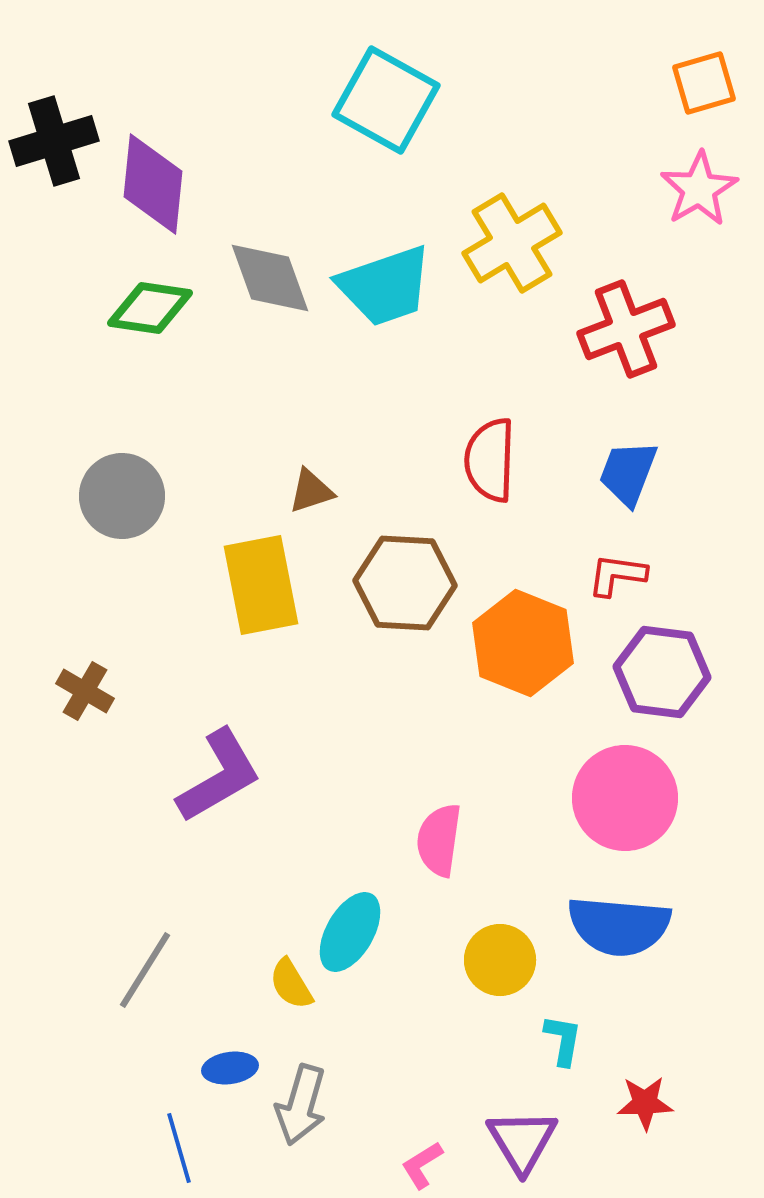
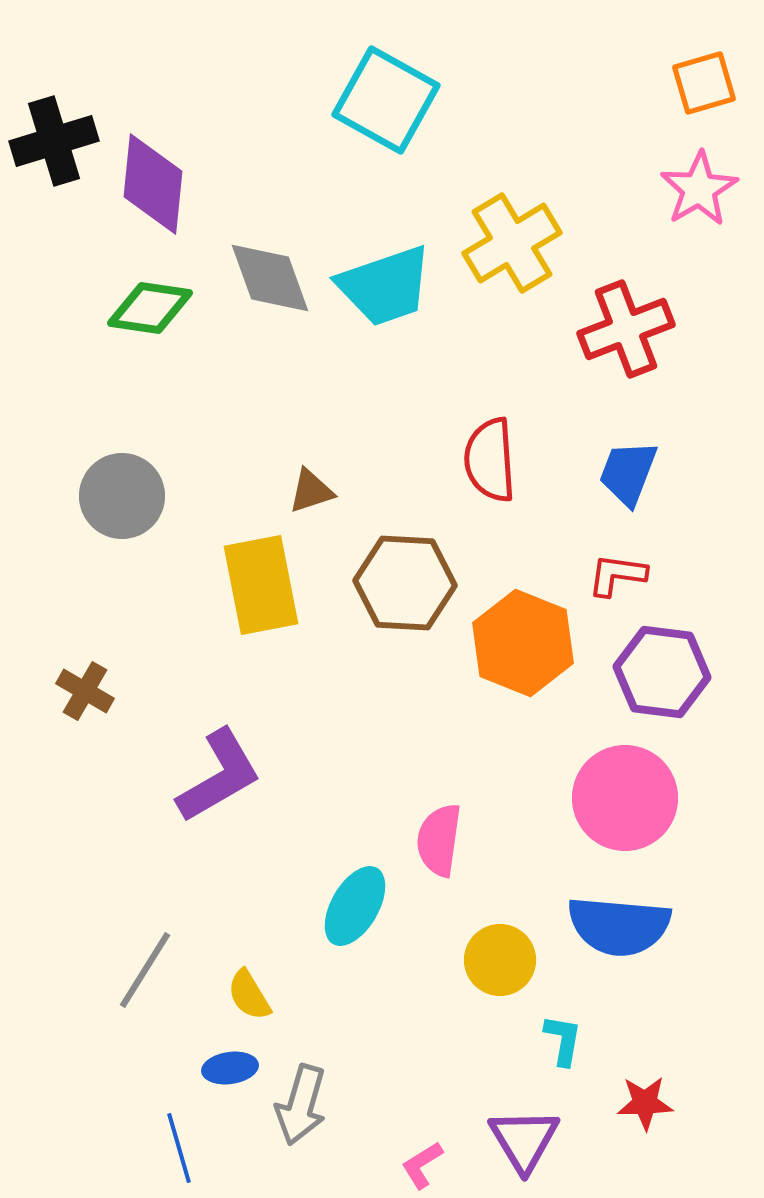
red semicircle: rotated 6 degrees counterclockwise
cyan ellipse: moved 5 px right, 26 px up
yellow semicircle: moved 42 px left, 11 px down
purple triangle: moved 2 px right, 1 px up
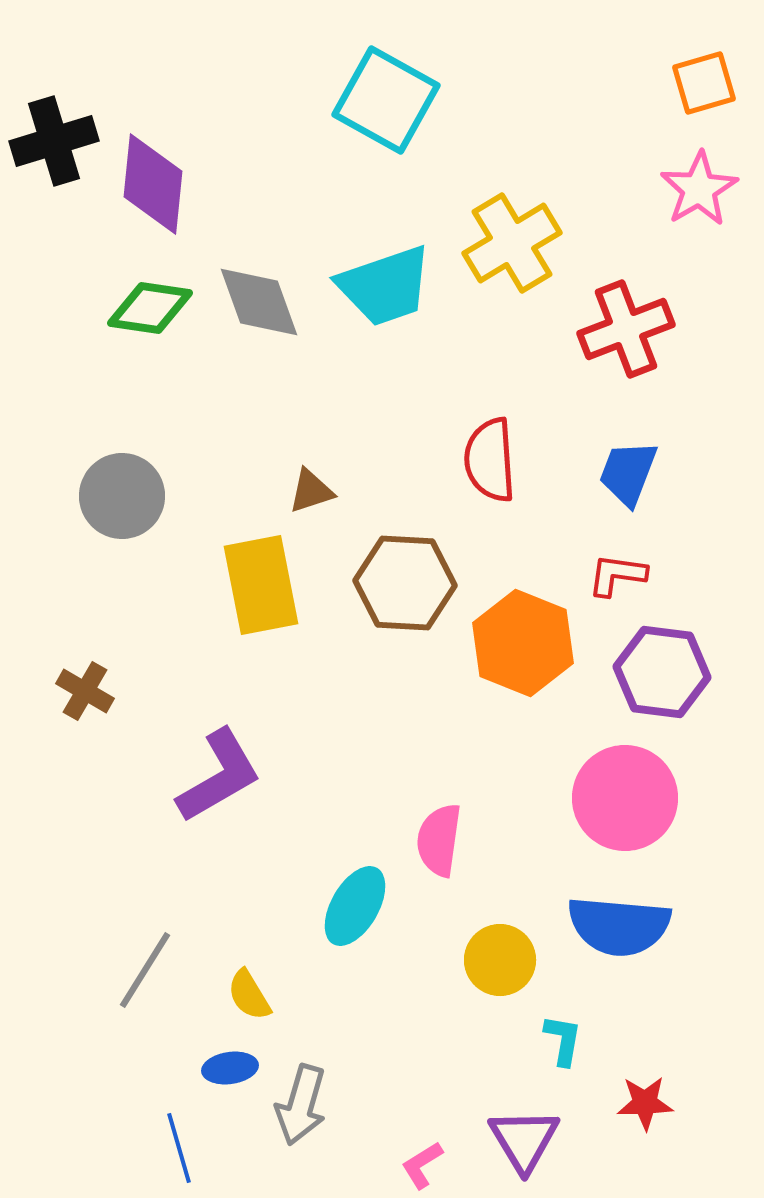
gray diamond: moved 11 px left, 24 px down
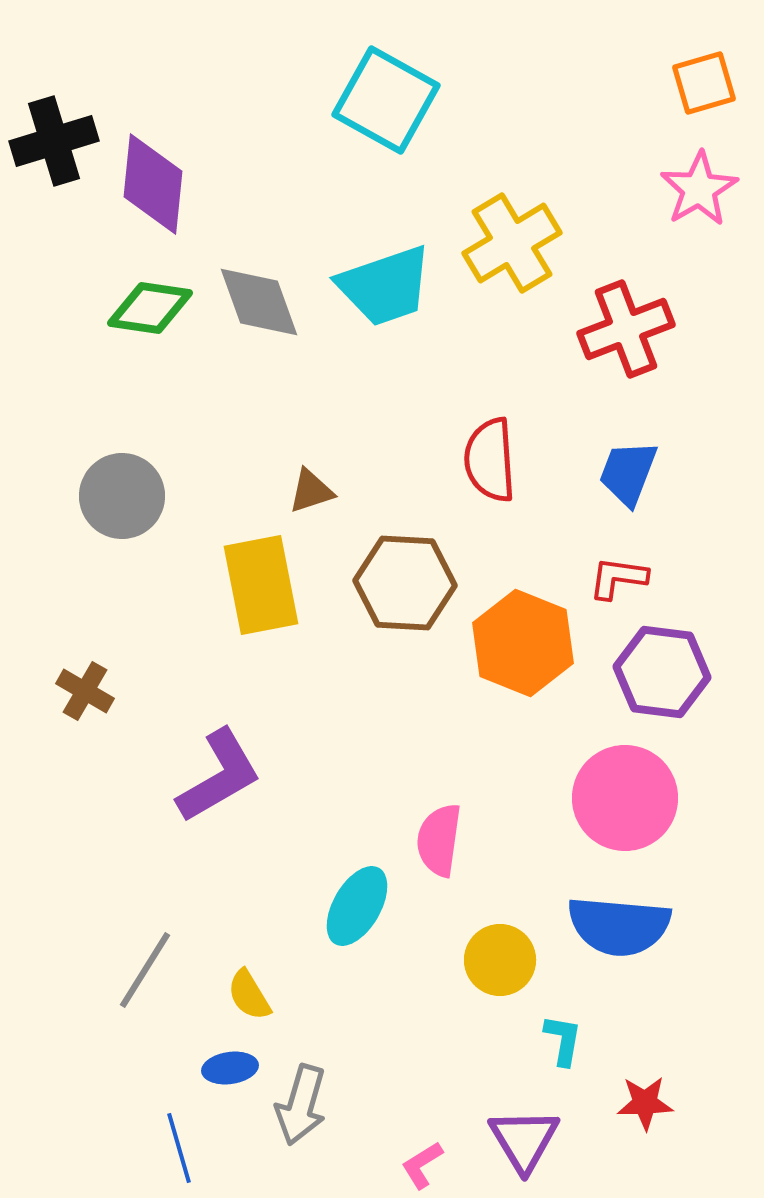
red L-shape: moved 1 px right, 3 px down
cyan ellipse: moved 2 px right
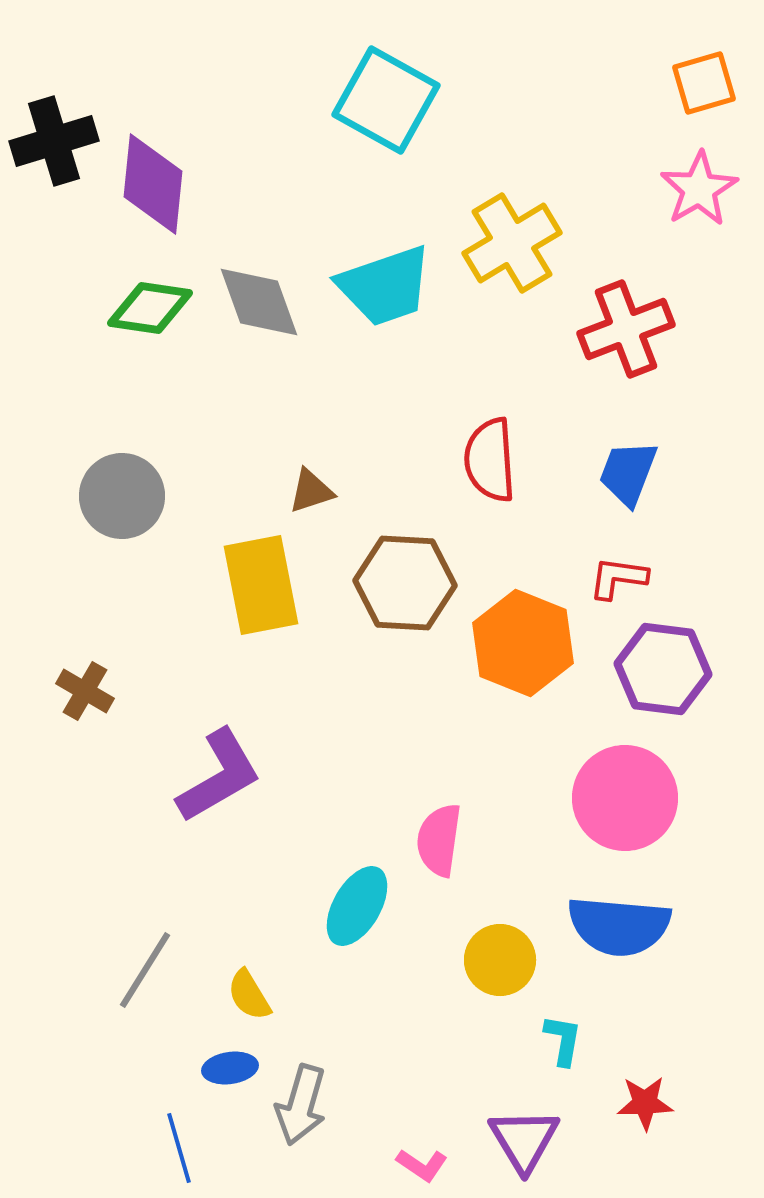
purple hexagon: moved 1 px right, 3 px up
pink L-shape: rotated 114 degrees counterclockwise
